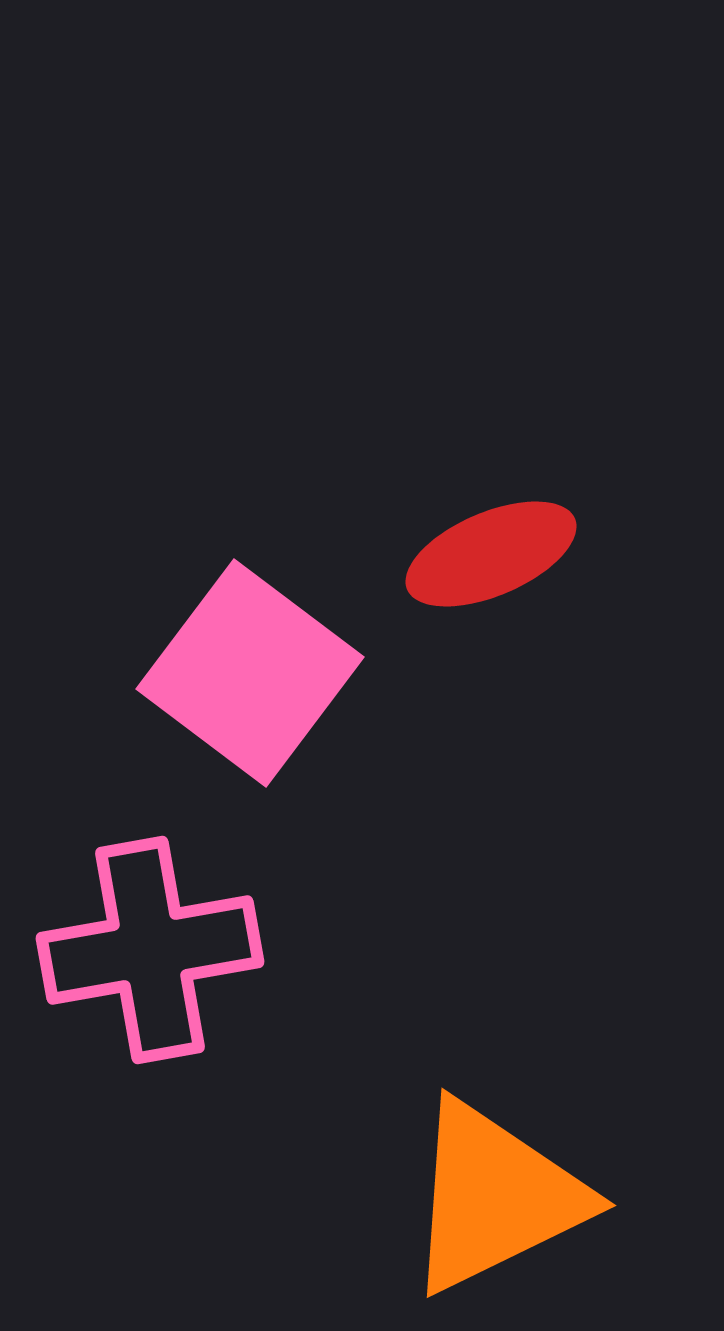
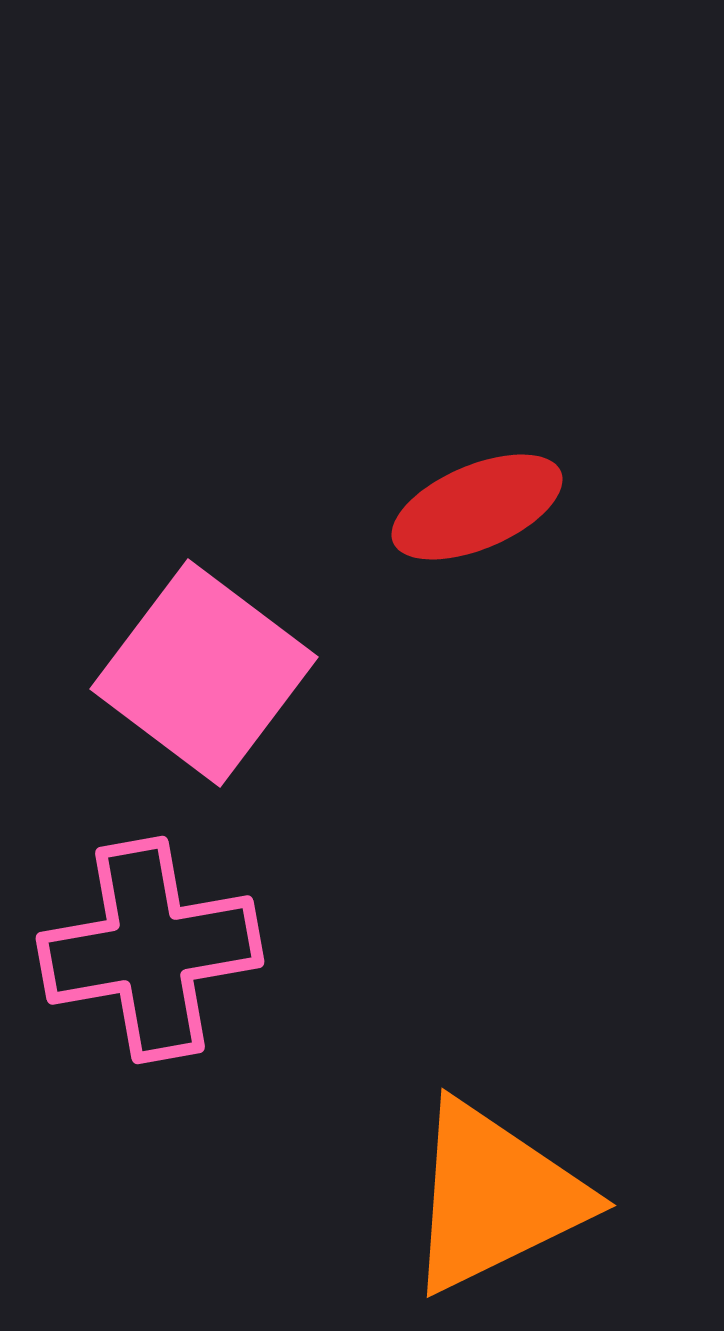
red ellipse: moved 14 px left, 47 px up
pink square: moved 46 px left
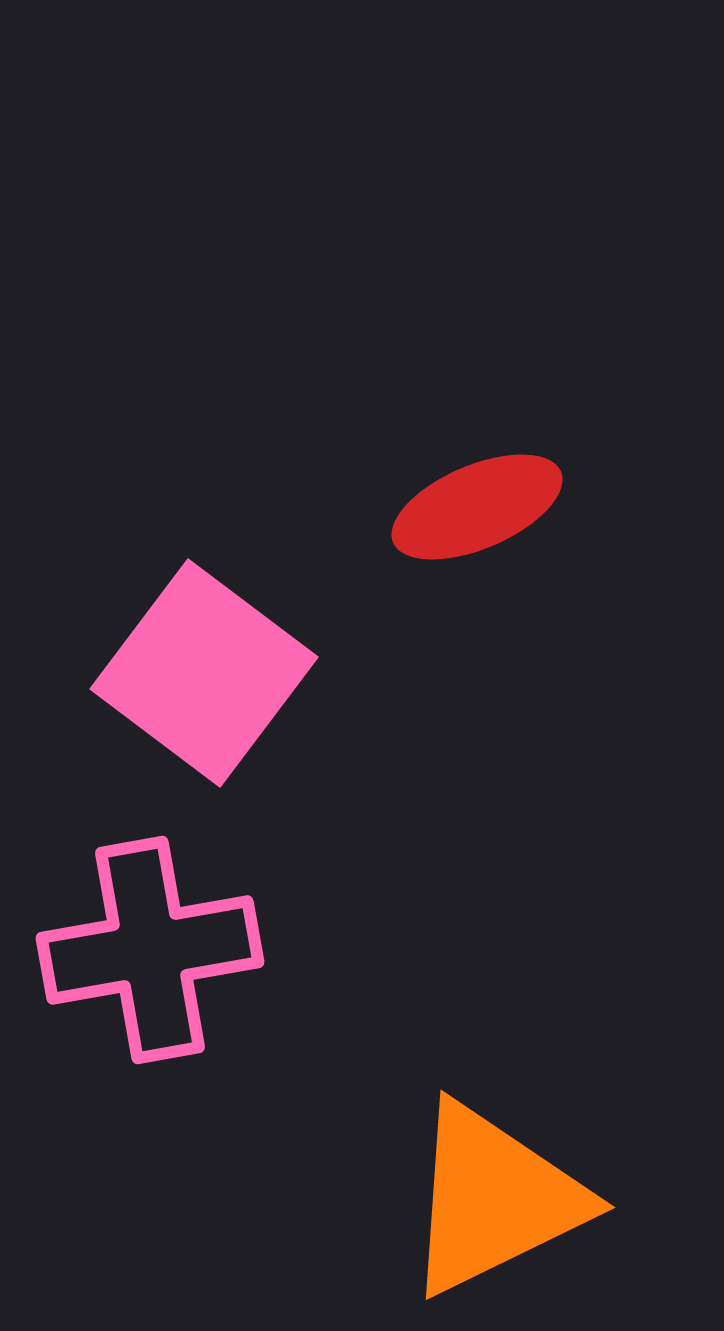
orange triangle: moved 1 px left, 2 px down
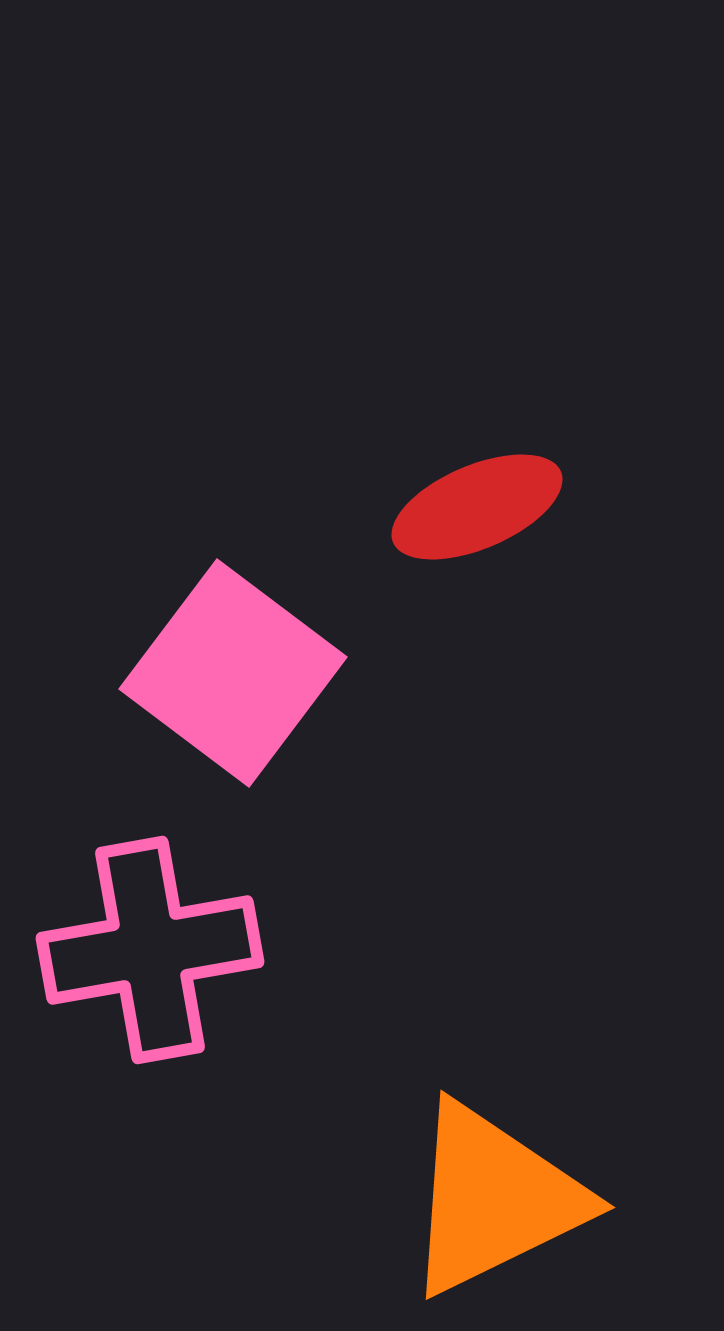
pink square: moved 29 px right
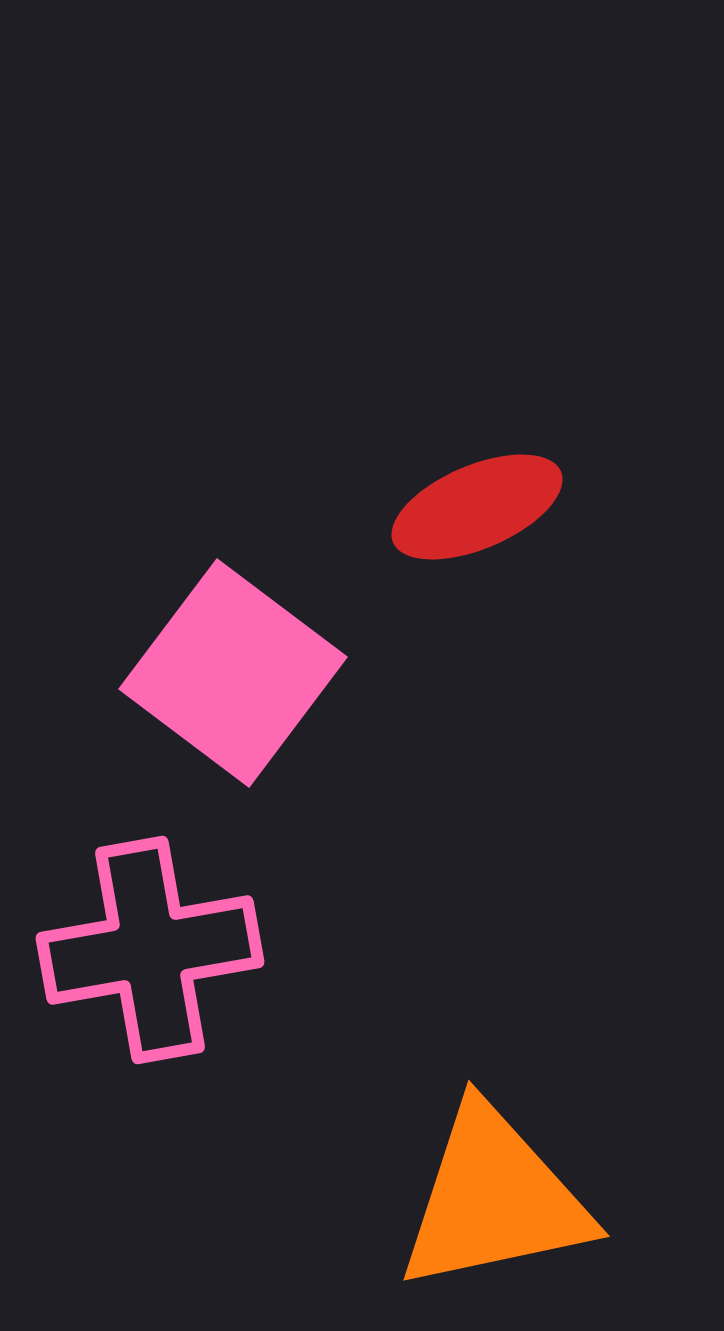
orange triangle: rotated 14 degrees clockwise
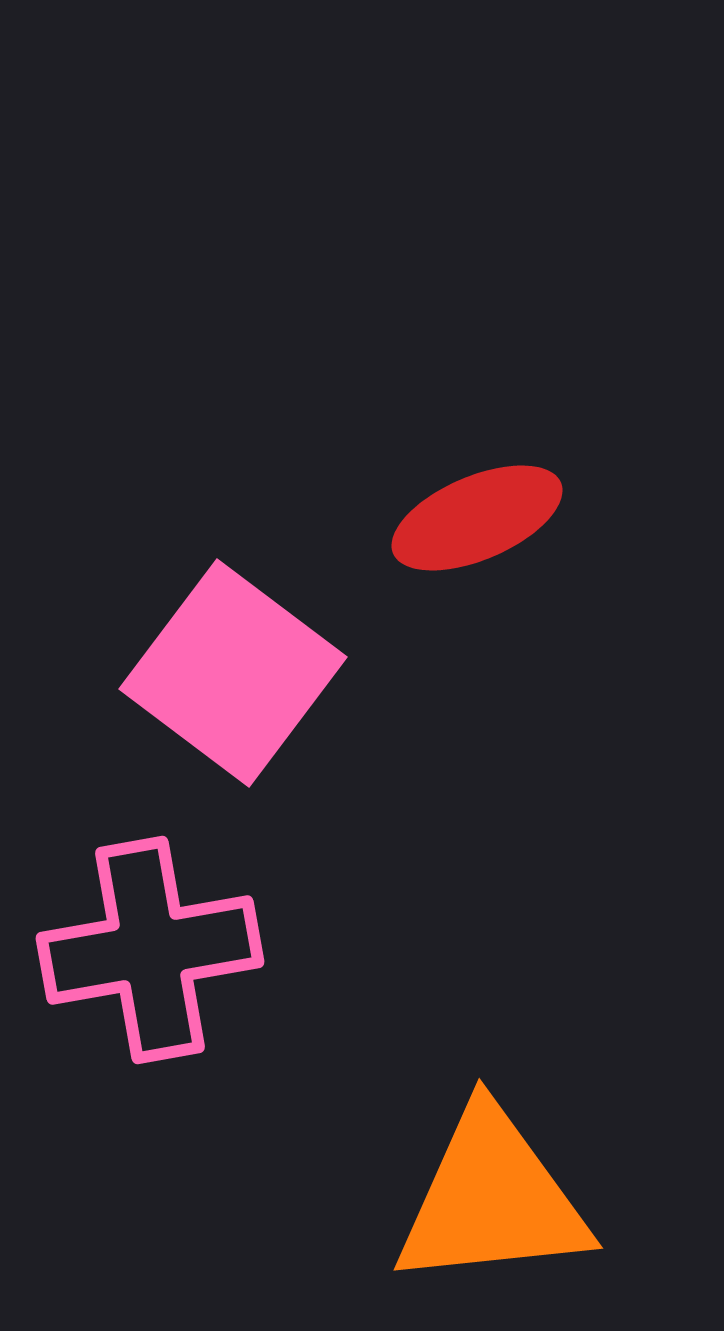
red ellipse: moved 11 px down
orange triangle: moved 2 px left; rotated 6 degrees clockwise
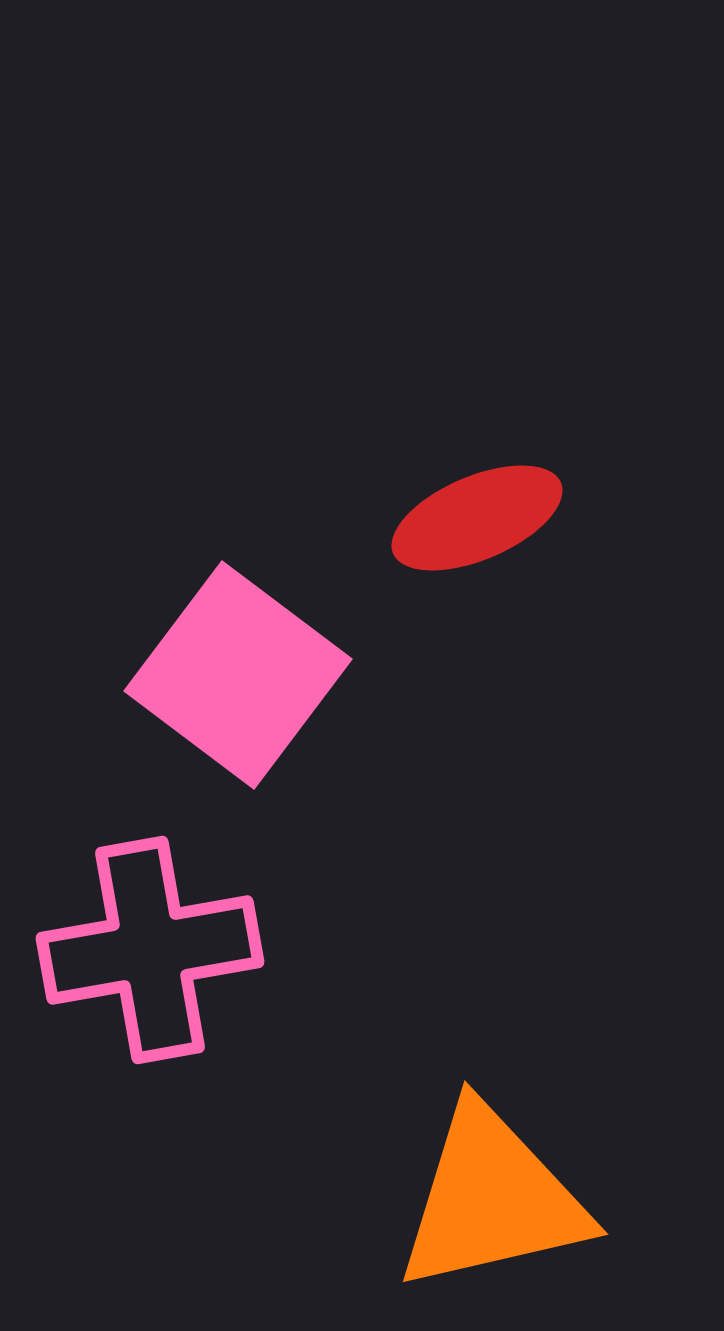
pink square: moved 5 px right, 2 px down
orange triangle: rotated 7 degrees counterclockwise
